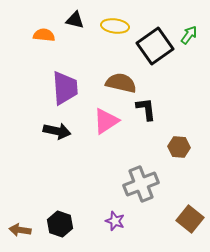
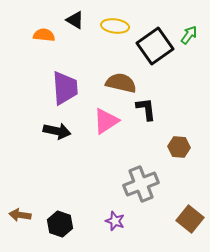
black triangle: rotated 18 degrees clockwise
brown arrow: moved 15 px up
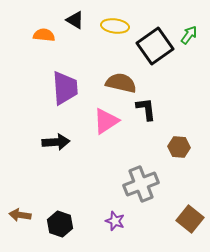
black arrow: moved 1 px left, 11 px down; rotated 16 degrees counterclockwise
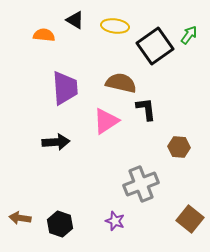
brown arrow: moved 3 px down
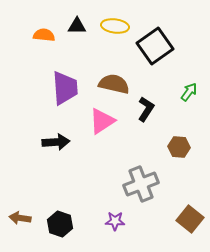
black triangle: moved 2 px right, 6 px down; rotated 30 degrees counterclockwise
green arrow: moved 57 px down
brown semicircle: moved 7 px left, 1 px down
black L-shape: rotated 40 degrees clockwise
pink triangle: moved 4 px left
purple star: rotated 18 degrees counterclockwise
